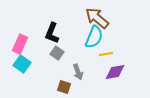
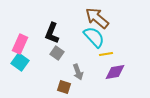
cyan semicircle: rotated 65 degrees counterclockwise
cyan square: moved 2 px left, 2 px up
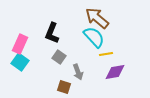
gray square: moved 2 px right, 4 px down
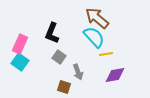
purple diamond: moved 3 px down
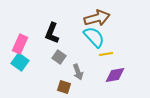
brown arrow: rotated 125 degrees clockwise
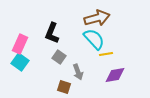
cyan semicircle: moved 2 px down
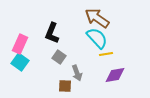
brown arrow: rotated 130 degrees counterclockwise
cyan semicircle: moved 3 px right, 1 px up
gray arrow: moved 1 px left, 1 px down
brown square: moved 1 px right, 1 px up; rotated 16 degrees counterclockwise
